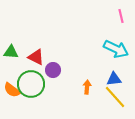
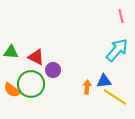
cyan arrow: moved 1 px right, 1 px down; rotated 75 degrees counterclockwise
blue triangle: moved 10 px left, 2 px down
yellow line: rotated 15 degrees counterclockwise
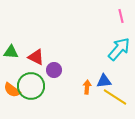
cyan arrow: moved 2 px right, 1 px up
purple circle: moved 1 px right
green circle: moved 2 px down
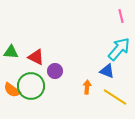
purple circle: moved 1 px right, 1 px down
blue triangle: moved 3 px right, 10 px up; rotated 28 degrees clockwise
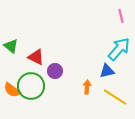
green triangle: moved 6 px up; rotated 35 degrees clockwise
blue triangle: rotated 35 degrees counterclockwise
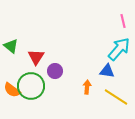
pink line: moved 2 px right, 5 px down
red triangle: rotated 36 degrees clockwise
blue triangle: rotated 21 degrees clockwise
yellow line: moved 1 px right
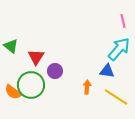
green circle: moved 1 px up
orange semicircle: moved 1 px right, 2 px down
